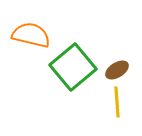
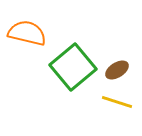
orange semicircle: moved 4 px left, 2 px up
yellow line: rotated 68 degrees counterclockwise
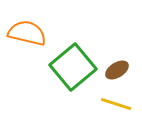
yellow line: moved 1 px left, 2 px down
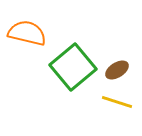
yellow line: moved 1 px right, 2 px up
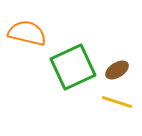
green square: rotated 15 degrees clockwise
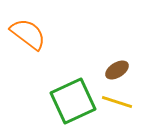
orange semicircle: moved 1 px right, 1 px down; rotated 24 degrees clockwise
green square: moved 34 px down
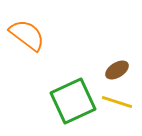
orange semicircle: moved 1 px left, 1 px down
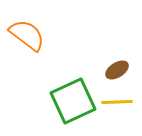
yellow line: rotated 20 degrees counterclockwise
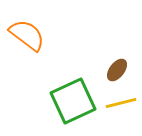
brown ellipse: rotated 20 degrees counterclockwise
yellow line: moved 4 px right, 1 px down; rotated 12 degrees counterclockwise
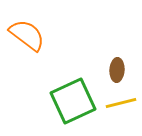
brown ellipse: rotated 35 degrees counterclockwise
